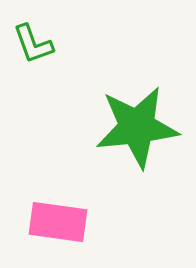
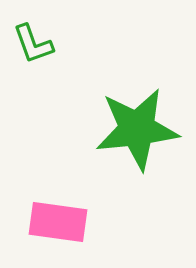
green star: moved 2 px down
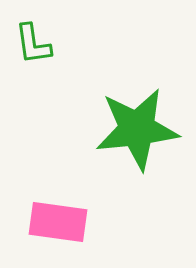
green L-shape: rotated 12 degrees clockwise
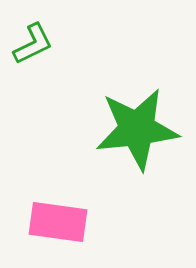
green L-shape: rotated 108 degrees counterclockwise
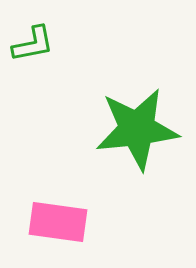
green L-shape: rotated 15 degrees clockwise
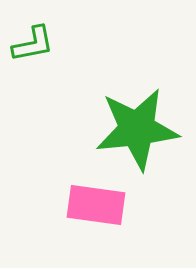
pink rectangle: moved 38 px right, 17 px up
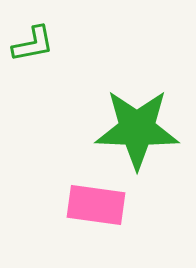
green star: rotated 8 degrees clockwise
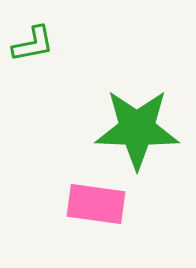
pink rectangle: moved 1 px up
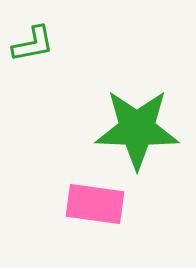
pink rectangle: moved 1 px left
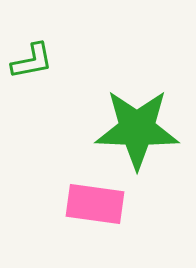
green L-shape: moved 1 px left, 17 px down
